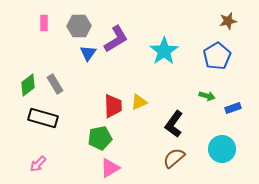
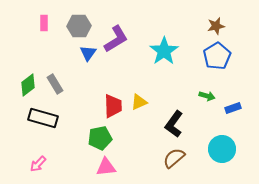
brown star: moved 12 px left, 5 px down
pink triangle: moved 4 px left, 1 px up; rotated 25 degrees clockwise
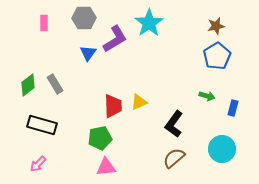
gray hexagon: moved 5 px right, 8 px up
purple L-shape: moved 1 px left
cyan star: moved 15 px left, 28 px up
blue rectangle: rotated 56 degrees counterclockwise
black rectangle: moved 1 px left, 7 px down
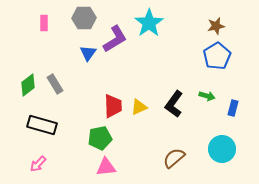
yellow triangle: moved 5 px down
black L-shape: moved 20 px up
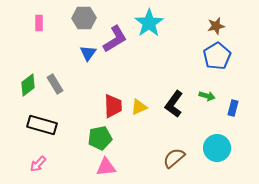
pink rectangle: moved 5 px left
cyan circle: moved 5 px left, 1 px up
